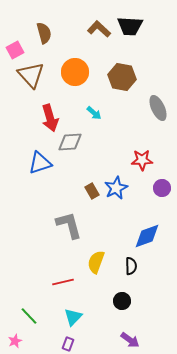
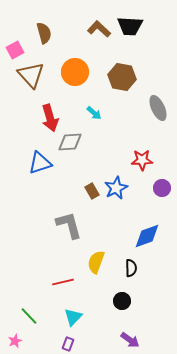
black semicircle: moved 2 px down
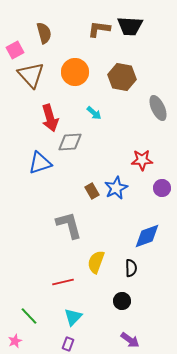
brown L-shape: rotated 35 degrees counterclockwise
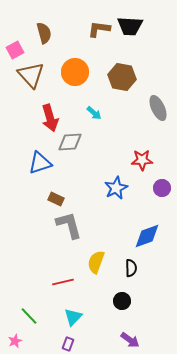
brown rectangle: moved 36 px left, 8 px down; rotated 35 degrees counterclockwise
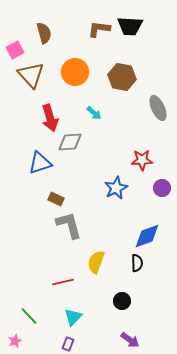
black semicircle: moved 6 px right, 5 px up
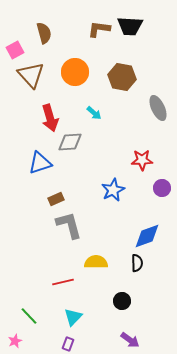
blue star: moved 3 px left, 2 px down
brown rectangle: rotated 49 degrees counterclockwise
yellow semicircle: rotated 70 degrees clockwise
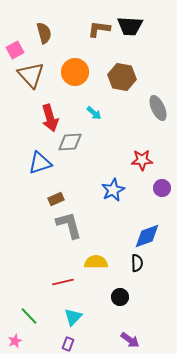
black circle: moved 2 px left, 4 px up
